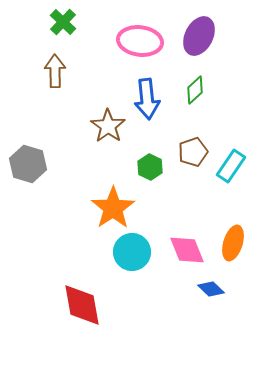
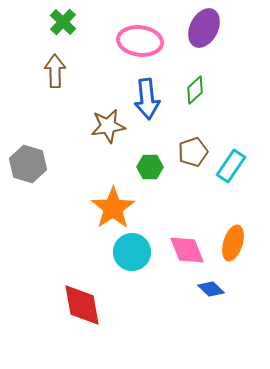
purple ellipse: moved 5 px right, 8 px up
brown star: rotated 28 degrees clockwise
green hexagon: rotated 25 degrees counterclockwise
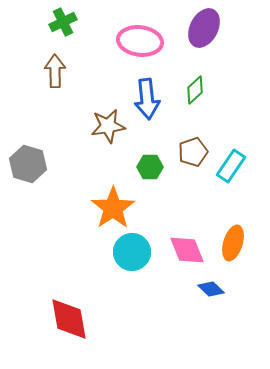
green cross: rotated 20 degrees clockwise
red diamond: moved 13 px left, 14 px down
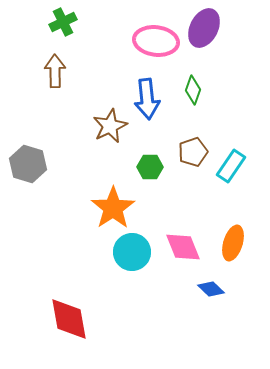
pink ellipse: moved 16 px right
green diamond: moved 2 px left; rotated 28 degrees counterclockwise
brown star: moved 2 px right; rotated 16 degrees counterclockwise
pink diamond: moved 4 px left, 3 px up
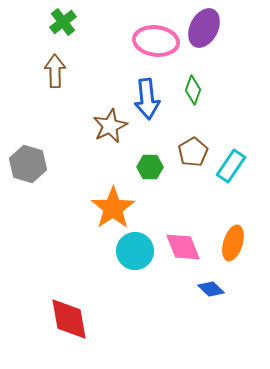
green cross: rotated 12 degrees counterclockwise
brown pentagon: rotated 12 degrees counterclockwise
cyan circle: moved 3 px right, 1 px up
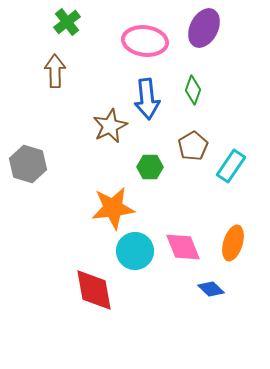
green cross: moved 4 px right
pink ellipse: moved 11 px left
brown pentagon: moved 6 px up
orange star: rotated 27 degrees clockwise
red diamond: moved 25 px right, 29 px up
